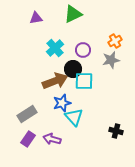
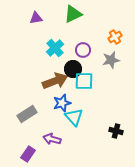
orange cross: moved 4 px up
purple rectangle: moved 15 px down
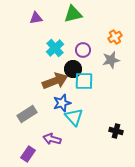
green triangle: rotated 12 degrees clockwise
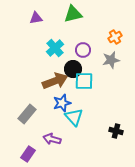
gray rectangle: rotated 18 degrees counterclockwise
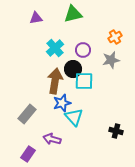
brown arrow: rotated 60 degrees counterclockwise
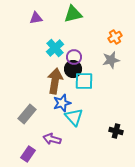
purple circle: moved 9 px left, 7 px down
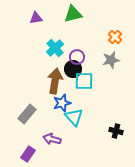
orange cross: rotated 16 degrees counterclockwise
purple circle: moved 3 px right
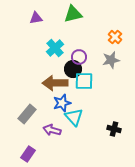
purple circle: moved 2 px right
brown arrow: moved 2 px down; rotated 100 degrees counterclockwise
black cross: moved 2 px left, 2 px up
purple arrow: moved 9 px up
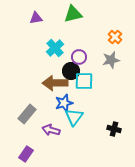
black circle: moved 2 px left, 2 px down
blue star: moved 2 px right
cyan triangle: rotated 18 degrees clockwise
purple arrow: moved 1 px left
purple rectangle: moved 2 px left
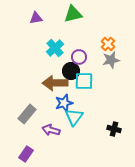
orange cross: moved 7 px left, 7 px down
